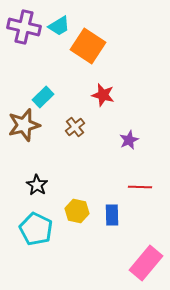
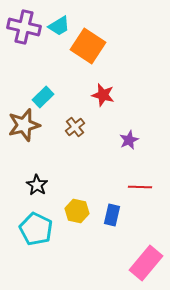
blue rectangle: rotated 15 degrees clockwise
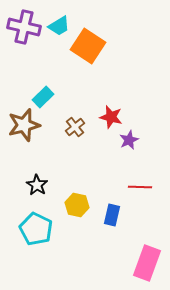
red star: moved 8 px right, 22 px down
yellow hexagon: moved 6 px up
pink rectangle: moved 1 px right; rotated 20 degrees counterclockwise
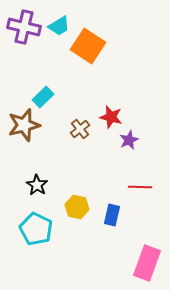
brown cross: moved 5 px right, 2 px down
yellow hexagon: moved 2 px down
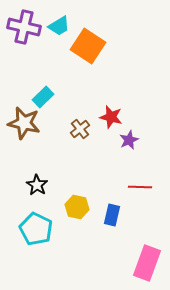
brown star: moved 2 px up; rotated 28 degrees clockwise
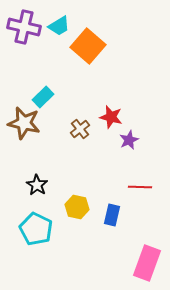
orange square: rotated 8 degrees clockwise
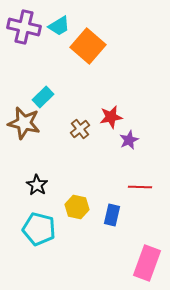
red star: rotated 25 degrees counterclockwise
cyan pentagon: moved 3 px right; rotated 12 degrees counterclockwise
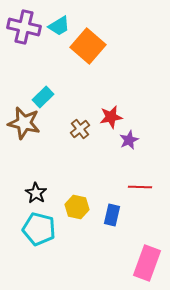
black star: moved 1 px left, 8 px down
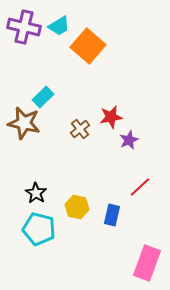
red line: rotated 45 degrees counterclockwise
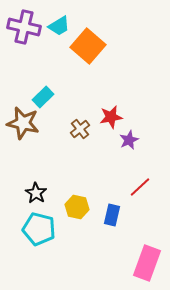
brown star: moved 1 px left
